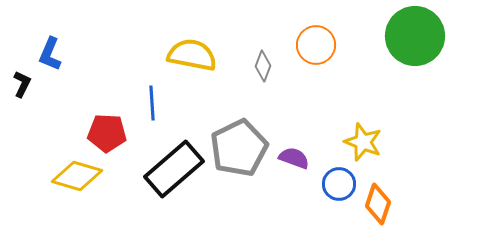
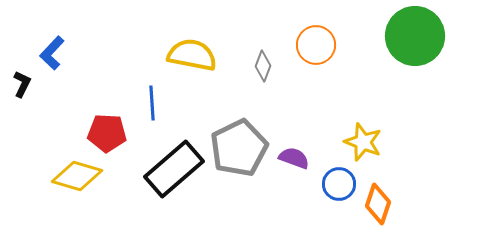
blue L-shape: moved 2 px right, 1 px up; rotated 20 degrees clockwise
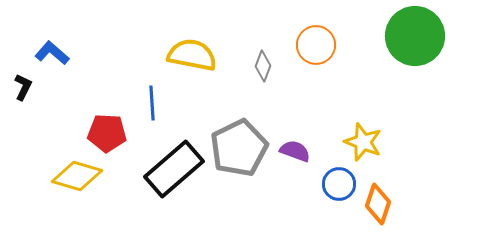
blue L-shape: rotated 88 degrees clockwise
black L-shape: moved 1 px right, 3 px down
purple semicircle: moved 1 px right, 7 px up
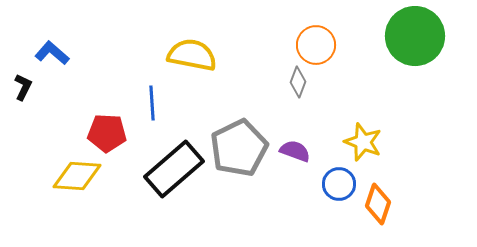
gray diamond: moved 35 px right, 16 px down
yellow diamond: rotated 12 degrees counterclockwise
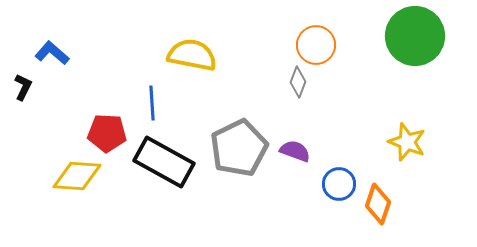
yellow star: moved 44 px right
black rectangle: moved 10 px left, 7 px up; rotated 70 degrees clockwise
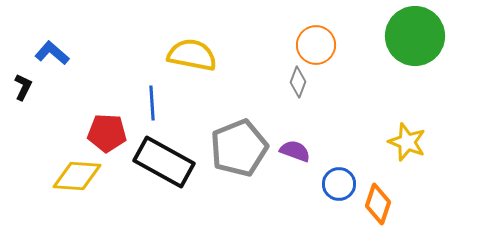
gray pentagon: rotated 4 degrees clockwise
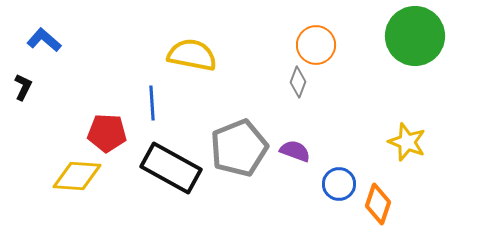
blue L-shape: moved 8 px left, 13 px up
black rectangle: moved 7 px right, 6 px down
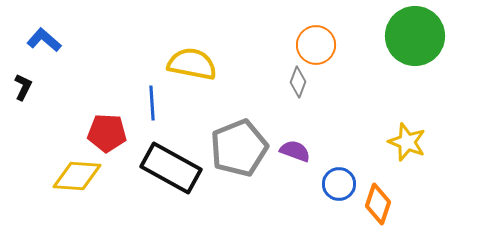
yellow semicircle: moved 9 px down
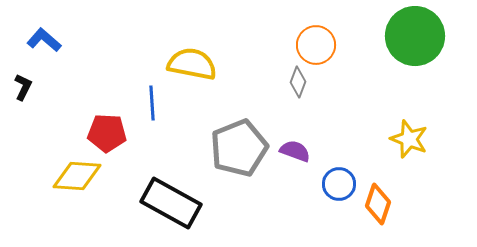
yellow star: moved 2 px right, 3 px up
black rectangle: moved 35 px down
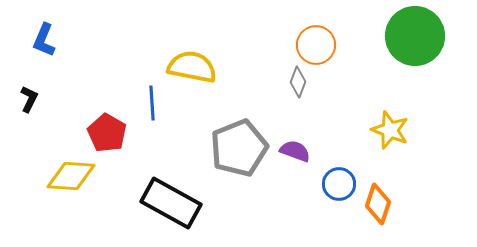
blue L-shape: rotated 108 degrees counterclockwise
yellow semicircle: moved 3 px down
black L-shape: moved 6 px right, 12 px down
red pentagon: rotated 27 degrees clockwise
yellow star: moved 19 px left, 9 px up
yellow diamond: moved 6 px left
